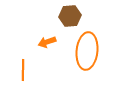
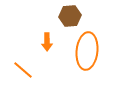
orange arrow: rotated 72 degrees counterclockwise
orange line: rotated 50 degrees counterclockwise
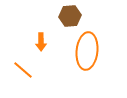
orange arrow: moved 6 px left
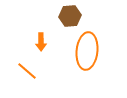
orange line: moved 4 px right, 1 px down
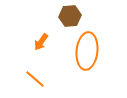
orange arrow: rotated 36 degrees clockwise
orange line: moved 8 px right, 8 px down
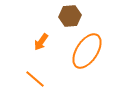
orange ellipse: rotated 27 degrees clockwise
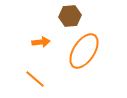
orange arrow: rotated 132 degrees counterclockwise
orange ellipse: moved 3 px left
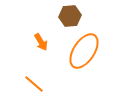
orange arrow: rotated 66 degrees clockwise
orange line: moved 1 px left, 5 px down
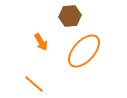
orange ellipse: rotated 9 degrees clockwise
